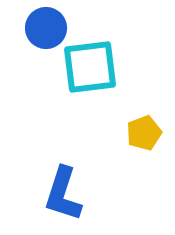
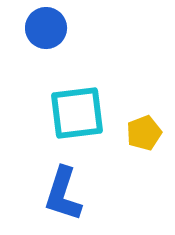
cyan square: moved 13 px left, 46 px down
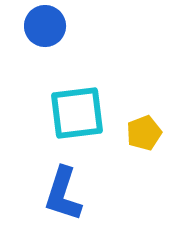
blue circle: moved 1 px left, 2 px up
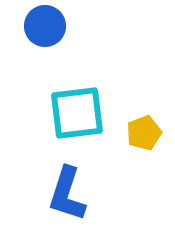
blue L-shape: moved 4 px right
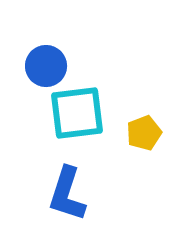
blue circle: moved 1 px right, 40 px down
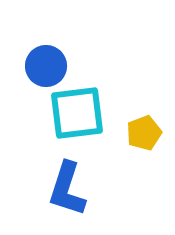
blue L-shape: moved 5 px up
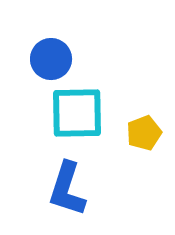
blue circle: moved 5 px right, 7 px up
cyan square: rotated 6 degrees clockwise
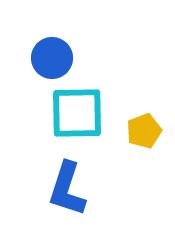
blue circle: moved 1 px right, 1 px up
yellow pentagon: moved 2 px up
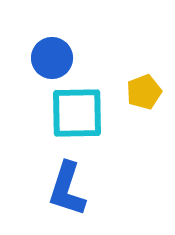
yellow pentagon: moved 39 px up
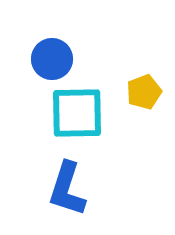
blue circle: moved 1 px down
